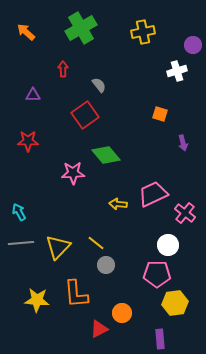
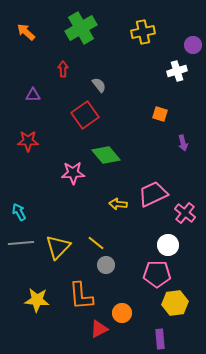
orange L-shape: moved 5 px right, 2 px down
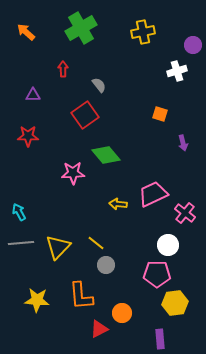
red star: moved 5 px up
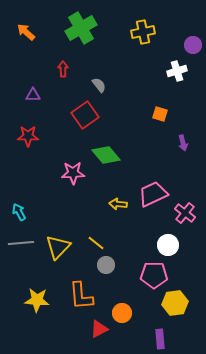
pink pentagon: moved 3 px left, 1 px down
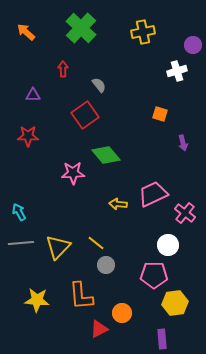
green cross: rotated 16 degrees counterclockwise
purple rectangle: moved 2 px right
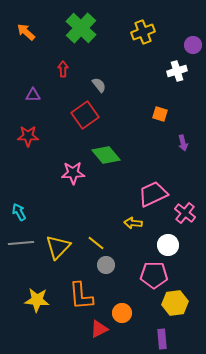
yellow cross: rotated 10 degrees counterclockwise
yellow arrow: moved 15 px right, 19 px down
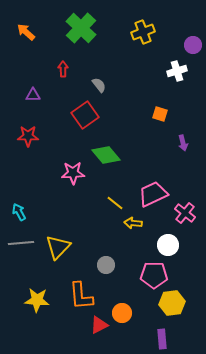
yellow line: moved 19 px right, 40 px up
yellow hexagon: moved 3 px left
red triangle: moved 4 px up
